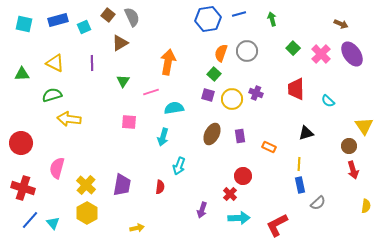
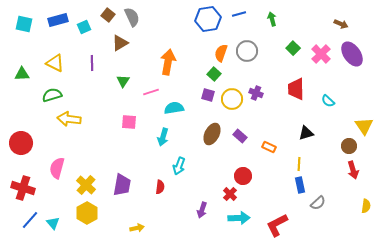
purple rectangle at (240, 136): rotated 40 degrees counterclockwise
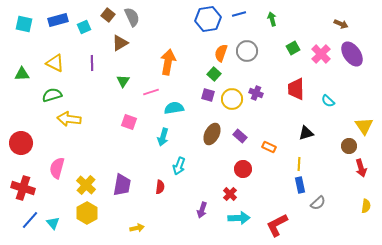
green square at (293, 48): rotated 16 degrees clockwise
pink square at (129, 122): rotated 14 degrees clockwise
red arrow at (353, 170): moved 8 px right, 2 px up
red circle at (243, 176): moved 7 px up
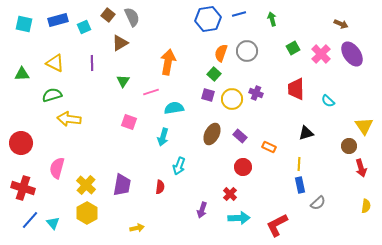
red circle at (243, 169): moved 2 px up
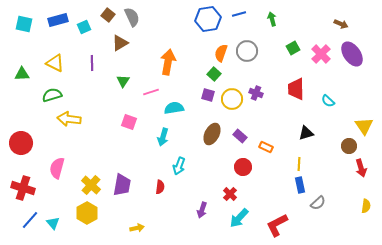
orange rectangle at (269, 147): moved 3 px left
yellow cross at (86, 185): moved 5 px right
cyan arrow at (239, 218): rotated 135 degrees clockwise
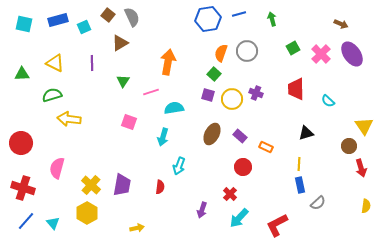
blue line at (30, 220): moved 4 px left, 1 px down
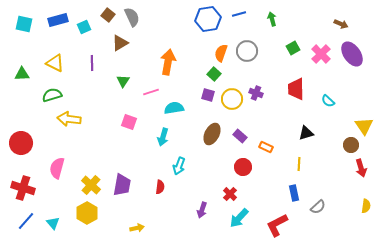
brown circle at (349, 146): moved 2 px right, 1 px up
blue rectangle at (300, 185): moved 6 px left, 8 px down
gray semicircle at (318, 203): moved 4 px down
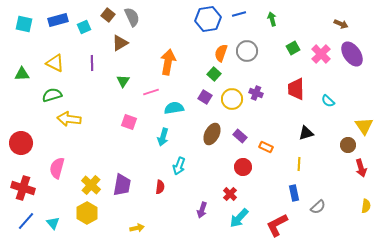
purple square at (208, 95): moved 3 px left, 2 px down; rotated 16 degrees clockwise
brown circle at (351, 145): moved 3 px left
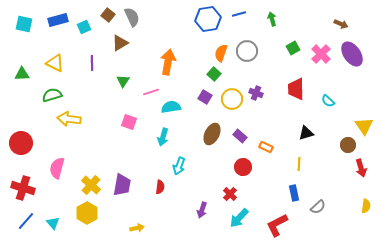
cyan semicircle at (174, 108): moved 3 px left, 1 px up
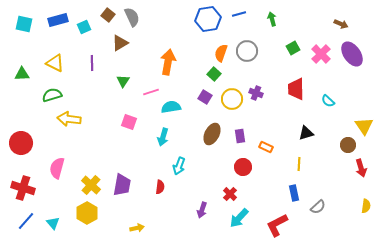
purple rectangle at (240, 136): rotated 40 degrees clockwise
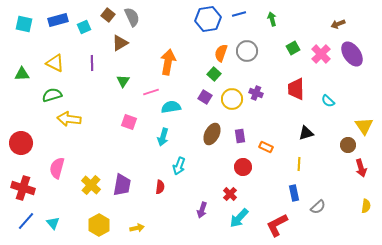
brown arrow at (341, 24): moved 3 px left; rotated 136 degrees clockwise
yellow hexagon at (87, 213): moved 12 px right, 12 px down
